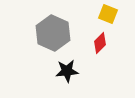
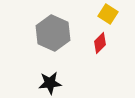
yellow square: rotated 12 degrees clockwise
black star: moved 17 px left, 12 px down
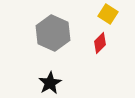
black star: rotated 25 degrees counterclockwise
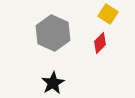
black star: moved 3 px right
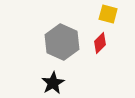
yellow square: rotated 18 degrees counterclockwise
gray hexagon: moved 9 px right, 9 px down
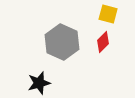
red diamond: moved 3 px right, 1 px up
black star: moved 14 px left; rotated 15 degrees clockwise
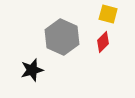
gray hexagon: moved 5 px up
black star: moved 7 px left, 13 px up
